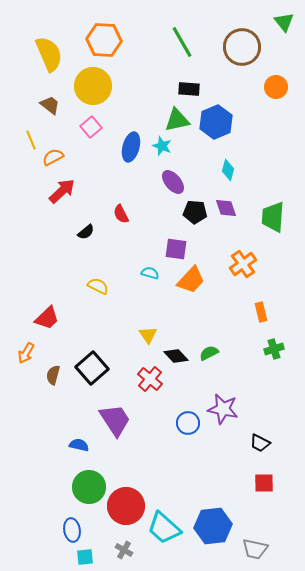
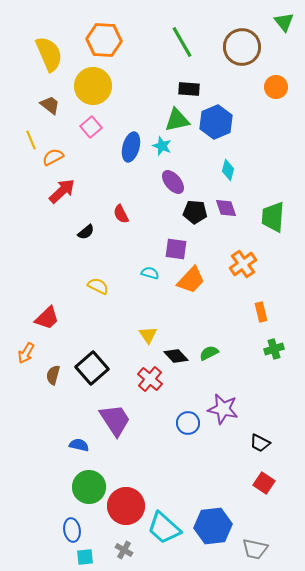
red square at (264, 483): rotated 35 degrees clockwise
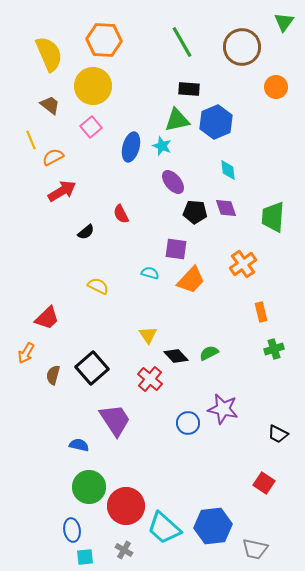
green triangle at (284, 22): rotated 15 degrees clockwise
cyan diamond at (228, 170): rotated 20 degrees counterclockwise
red arrow at (62, 191): rotated 12 degrees clockwise
black trapezoid at (260, 443): moved 18 px right, 9 px up
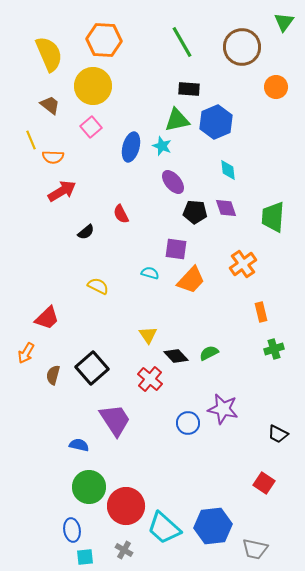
orange semicircle at (53, 157): rotated 150 degrees counterclockwise
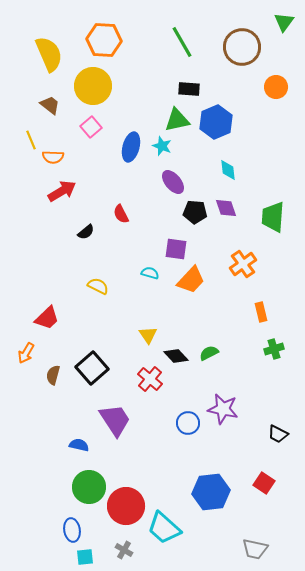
blue hexagon at (213, 526): moved 2 px left, 34 px up
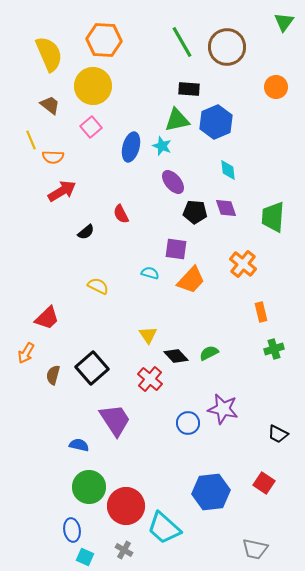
brown circle at (242, 47): moved 15 px left
orange cross at (243, 264): rotated 16 degrees counterclockwise
cyan square at (85, 557): rotated 30 degrees clockwise
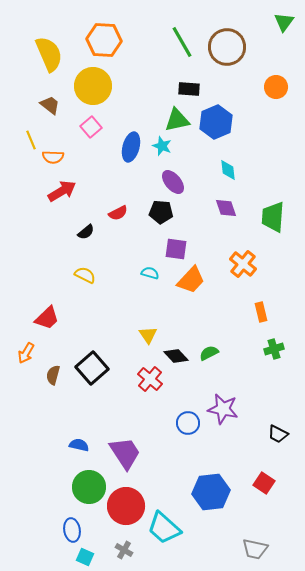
black pentagon at (195, 212): moved 34 px left
red semicircle at (121, 214): moved 3 px left, 1 px up; rotated 90 degrees counterclockwise
yellow semicircle at (98, 286): moved 13 px left, 11 px up
purple trapezoid at (115, 420): moved 10 px right, 33 px down
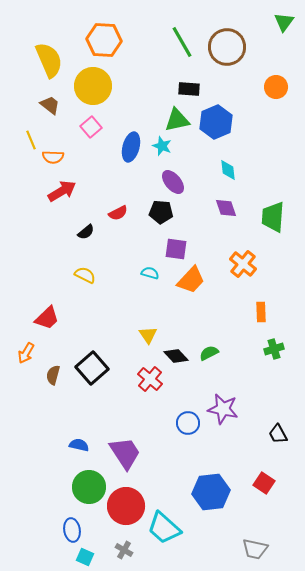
yellow semicircle at (49, 54): moved 6 px down
orange rectangle at (261, 312): rotated 12 degrees clockwise
black trapezoid at (278, 434): rotated 35 degrees clockwise
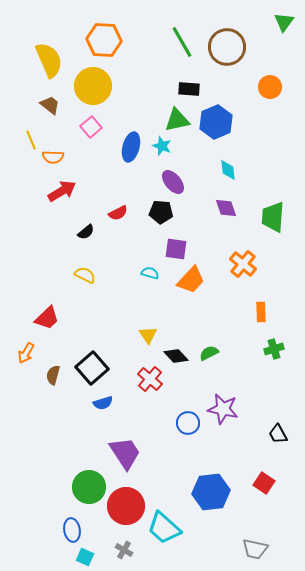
orange circle at (276, 87): moved 6 px left
blue semicircle at (79, 445): moved 24 px right, 42 px up; rotated 150 degrees clockwise
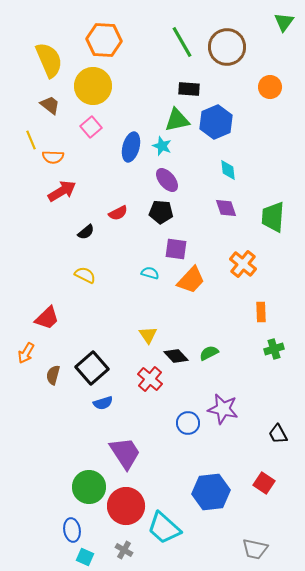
purple ellipse at (173, 182): moved 6 px left, 2 px up
